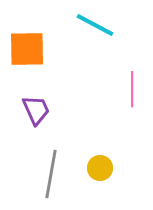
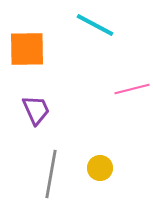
pink line: rotated 76 degrees clockwise
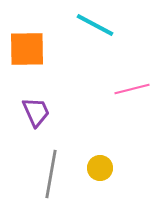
purple trapezoid: moved 2 px down
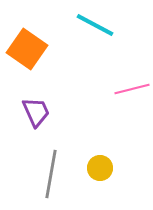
orange square: rotated 36 degrees clockwise
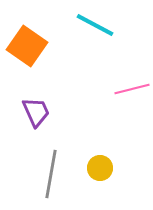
orange square: moved 3 px up
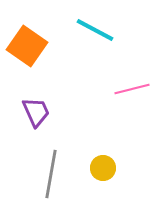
cyan line: moved 5 px down
yellow circle: moved 3 px right
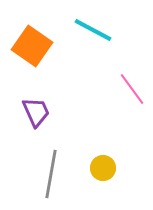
cyan line: moved 2 px left
orange square: moved 5 px right
pink line: rotated 68 degrees clockwise
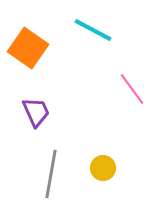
orange square: moved 4 px left, 2 px down
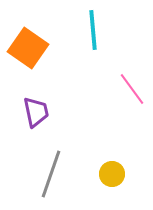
cyan line: rotated 57 degrees clockwise
purple trapezoid: rotated 12 degrees clockwise
yellow circle: moved 9 px right, 6 px down
gray line: rotated 9 degrees clockwise
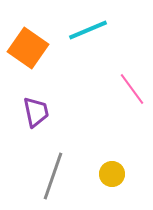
cyan line: moved 5 px left; rotated 72 degrees clockwise
gray line: moved 2 px right, 2 px down
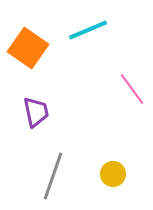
yellow circle: moved 1 px right
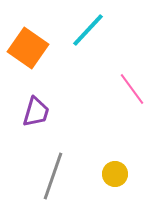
cyan line: rotated 24 degrees counterclockwise
purple trapezoid: rotated 28 degrees clockwise
yellow circle: moved 2 px right
